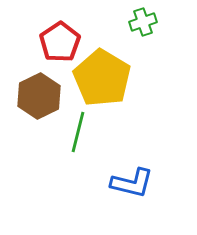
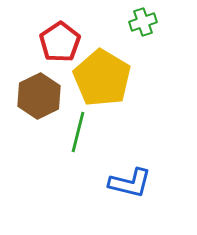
blue L-shape: moved 2 px left
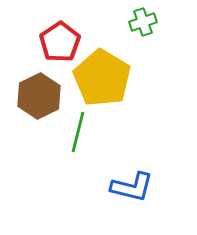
blue L-shape: moved 2 px right, 4 px down
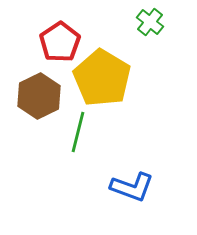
green cross: moved 7 px right; rotated 32 degrees counterclockwise
blue L-shape: rotated 6 degrees clockwise
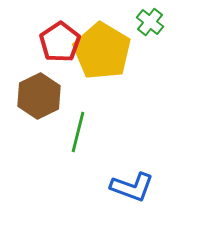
yellow pentagon: moved 27 px up
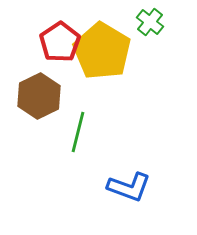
blue L-shape: moved 3 px left
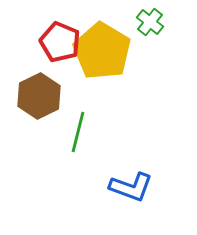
red pentagon: rotated 15 degrees counterclockwise
blue L-shape: moved 2 px right
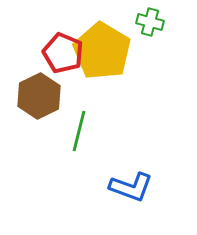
green cross: rotated 24 degrees counterclockwise
red pentagon: moved 3 px right, 11 px down
green line: moved 1 px right, 1 px up
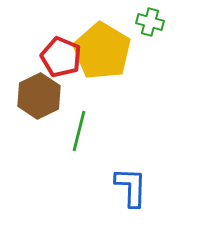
red pentagon: moved 2 px left, 4 px down
blue L-shape: rotated 108 degrees counterclockwise
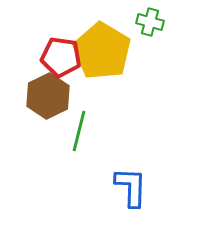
red pentagon: rotated 15 degrees counterclockwise
brown hexagon: moved 9 px right
